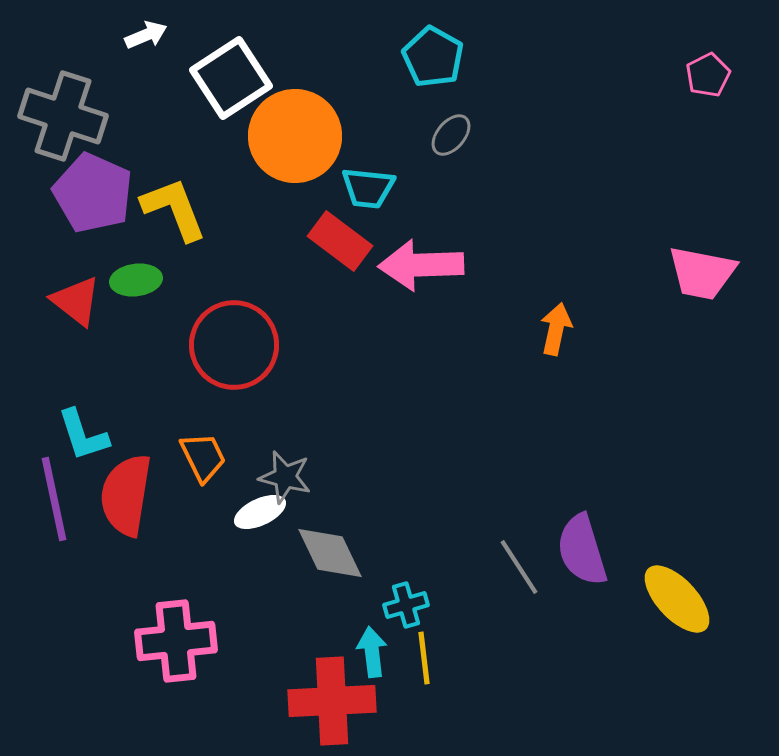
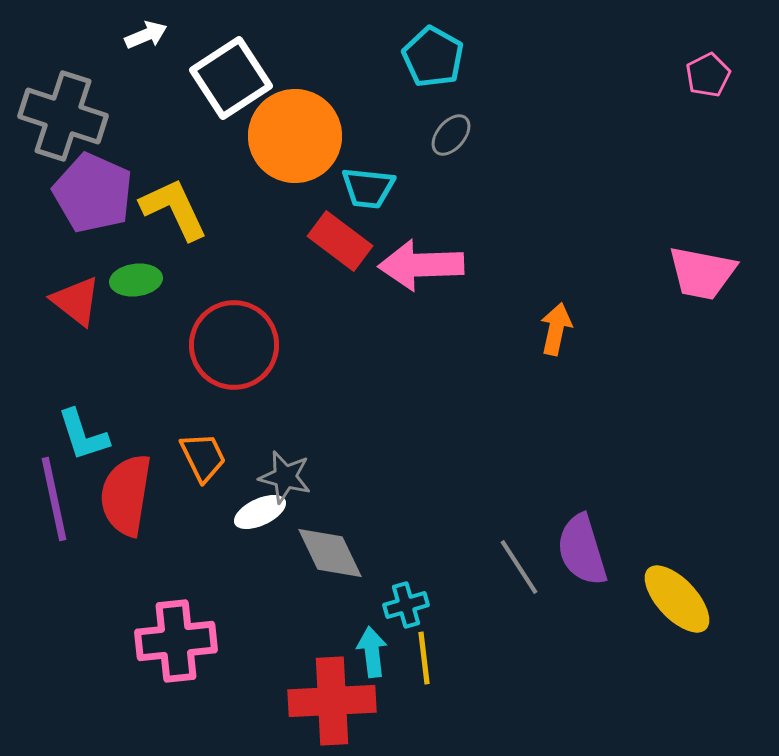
yellow L-shape: rotated 4 degrees counterclockwise
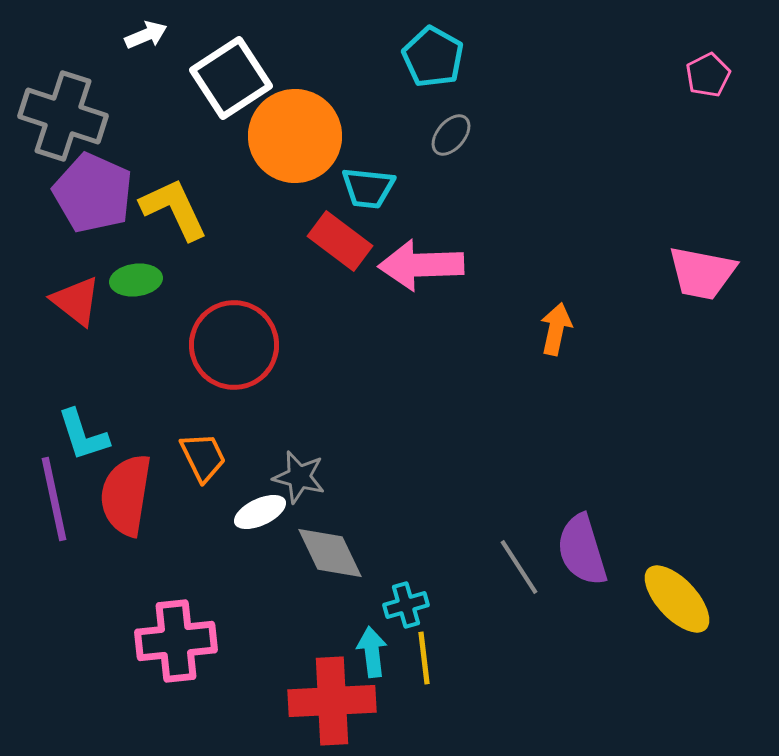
gray star: moved 14 px right
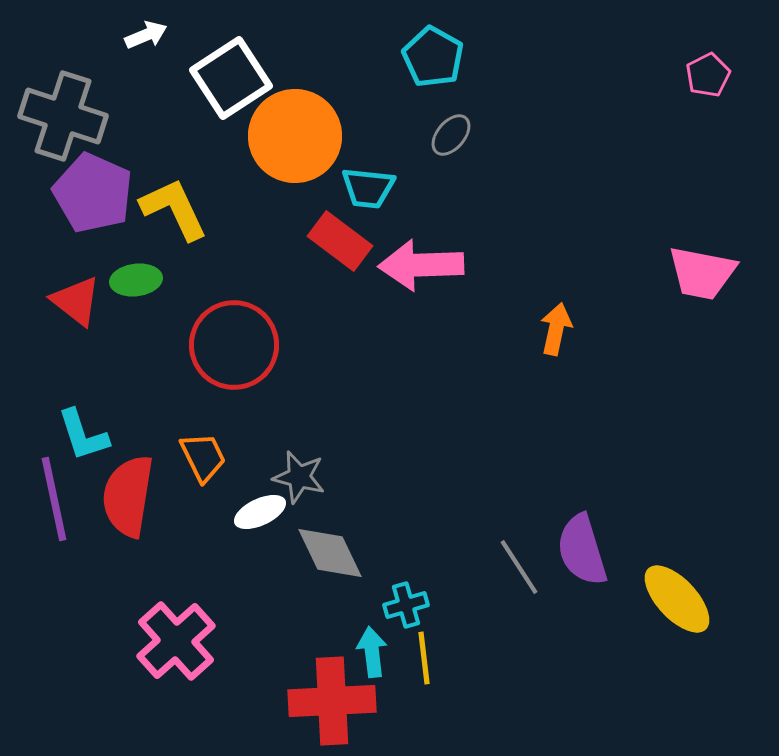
red semicircle: moved 2 px right, 1 px down
pink cross: rotated 36 degrees counterclockwise
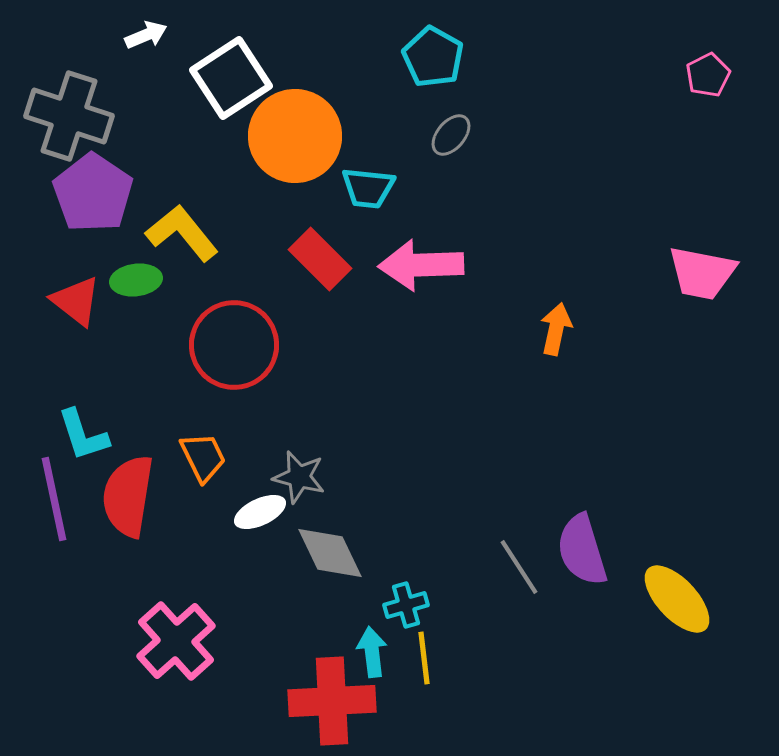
gray cross: moved 6 px right
purple pentagon: rotated 10 degrees clockwise
yellow L-shape: moved 8 px right, 24 px down; rotated 14 degrees counterclockwise
red rectangle: moved 20 px left, 18 px down; rotated 8 degrees clockwise
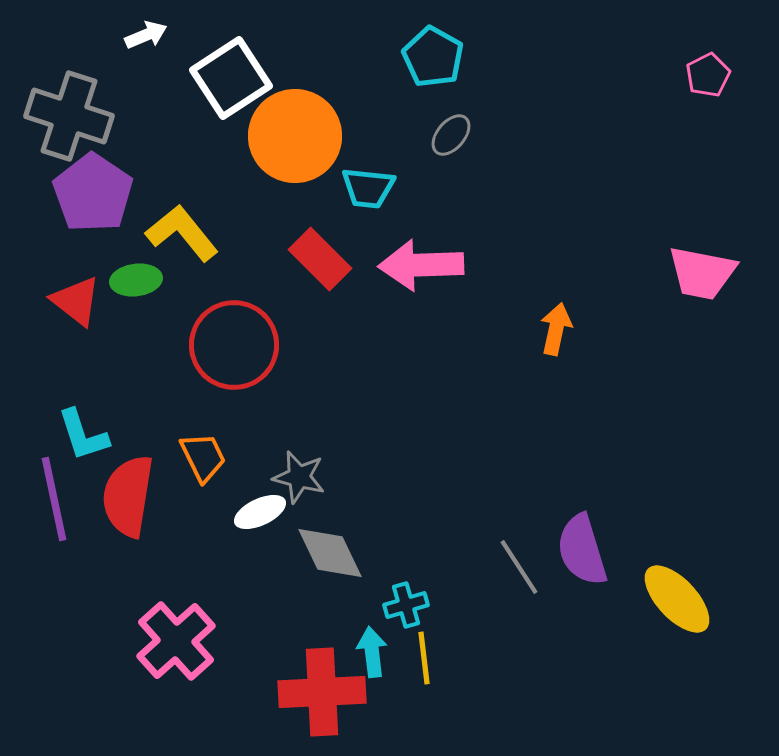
red cross: moved 10 px left, 9 px up
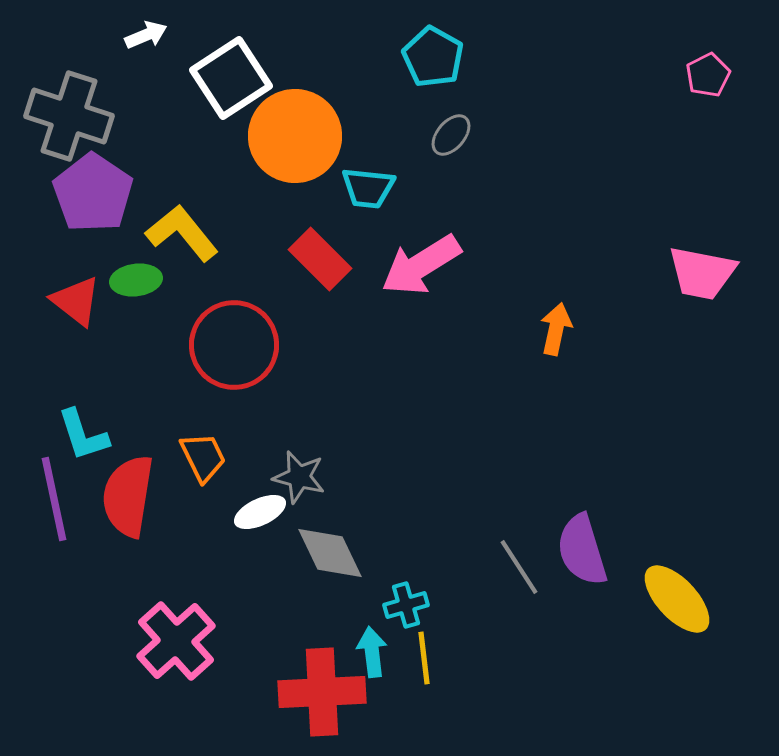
pink arrow: rotated 30 degrees counterclockwise
